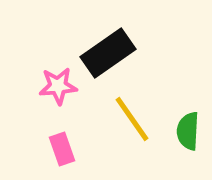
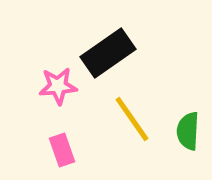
pink rectangle: moved 1 px down
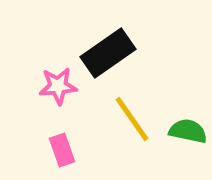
green semicircle: rotated 99 degrees clockwise
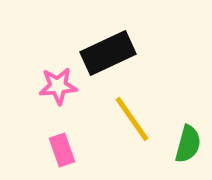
black rectangle: rotated 10 degrees clockwise
green semicircle: moved 13 px down; rotated 93 degrees clockwise
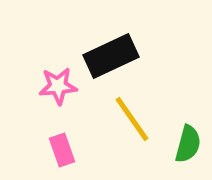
black rectangle: moved 3 px right, 3 px down
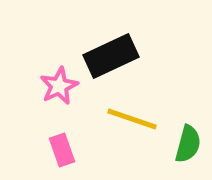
pink star: moved 1 px right; rotated 21 degrees counterclockwise
yellow line: rotated 36 degrees counterclockwise
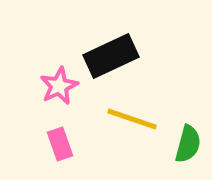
pink rectangle: moved 2 px left, 6 px up
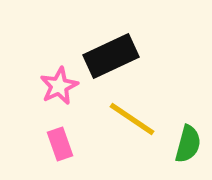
yellow line: rotated 15 degrees clockwise
